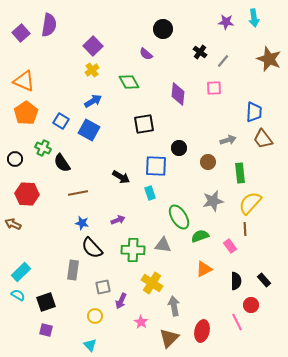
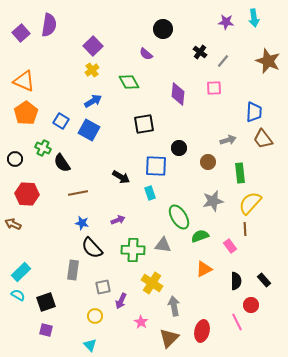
brown star at (269, 59): moved 1 px left, 2 px down
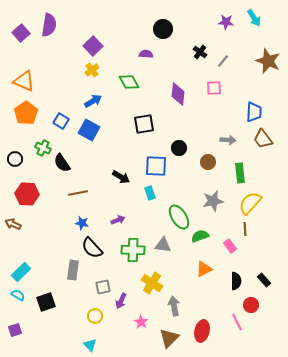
cyan arrow at (254, 18): rotated 24 degrees counterclockwise
purple semicircle at (146, 54): rotated 144 degrees clockwise
gray arrow at (228, 140): rotated 21 degrees clockwise
purple square at (46, 330): moved 31 px left; rotated 32 degrees counterclockwise
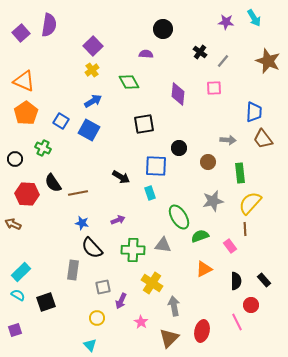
black semicircle at (62, 163): moved 9 px left, 20 px down
yellow circle at (95, 316): moved 2 px right, 2 px down
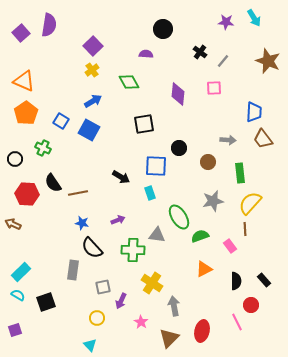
gray triangle at (163, 245): moved 6 px left, 10 px up
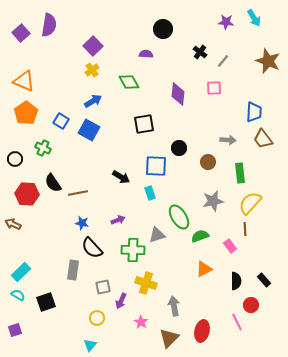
gray triangle at (157, 235): rotated 24 degrees counterclockwise
yellow cross at (152, 283): moved 6 px left; rotated 15 degrees counterclockwise
cyan triangle at (90, 345): rotated 24 degrees clockwise
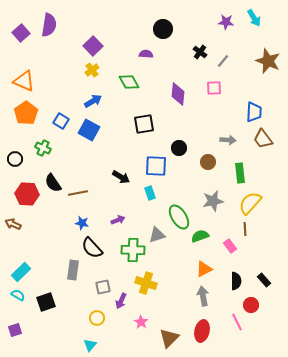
gray arrow at (174, 306): moved 29 px right, 10 px up
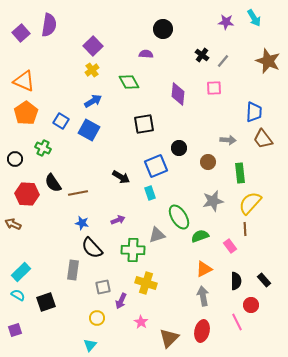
black cross at (200, 52): moved 2 px right, 3 px down
blue square at (156, 166): rotated 25 degrees counterclockwise
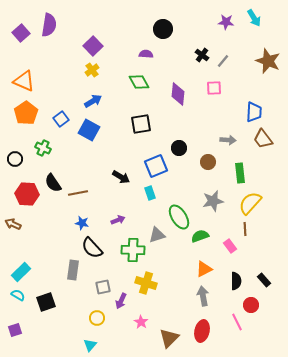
green diamond at (129, 82): moved 10 px right
blue square at (61, 121): moved 2 px up; rotated 21 degrees clockwise
black square at (144, 124): moved 3 px left
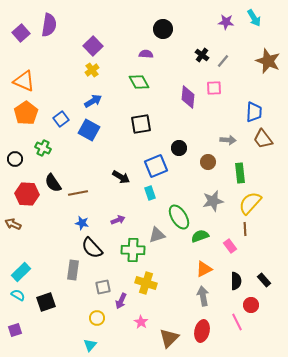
purple diamond at (178, 94): moved 10 px right, 3 px down
